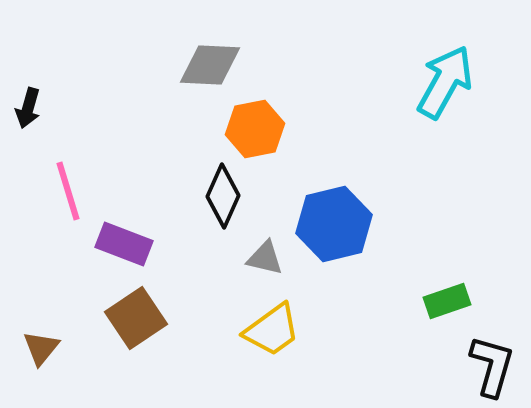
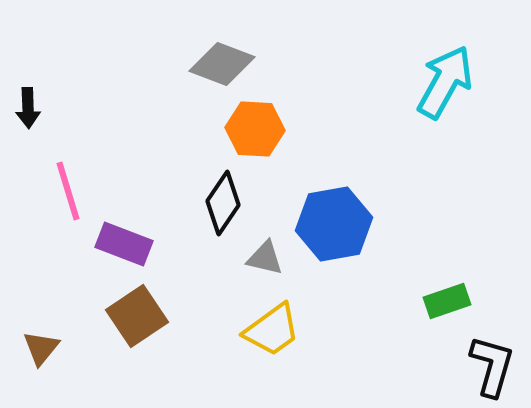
gray diamond: moved 12 px right, 1 px up; rotated 18 degrees clockwise
black arrow: rotated 18 degrees counterclockwise
orange hexagon: rotated 14 degrees clockwise
black diamond: moved 7 px down; rotated 10 degrees clockwise
blue hexagon: rotated 4 degrees clockwise
brown square: moved 1 px right, 2 px up
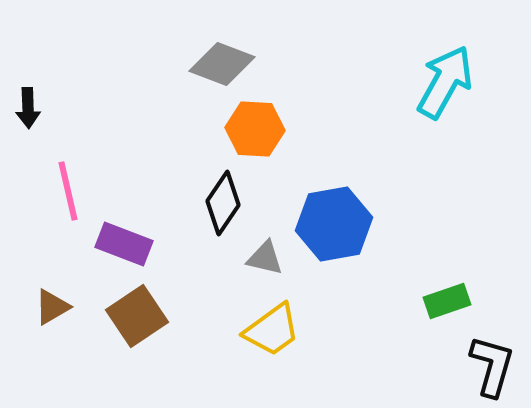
pink line: rotated 4 degrees clockwise
brown triangle: moved 11 px right, 41 px up; rotated 21 degrees clockwise
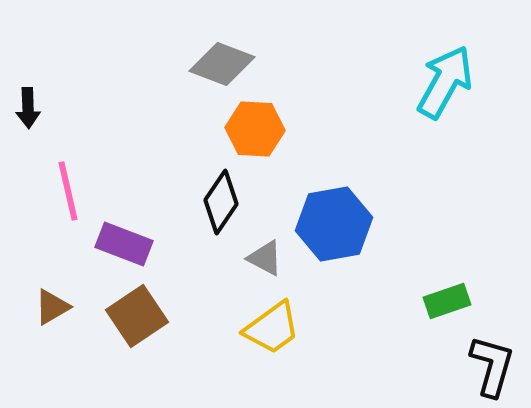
black diamond: moved 2 px left, 1 px up
gray triangle: rotated 15 degrees clockwise
yellow trapezoid: moved 2 px up
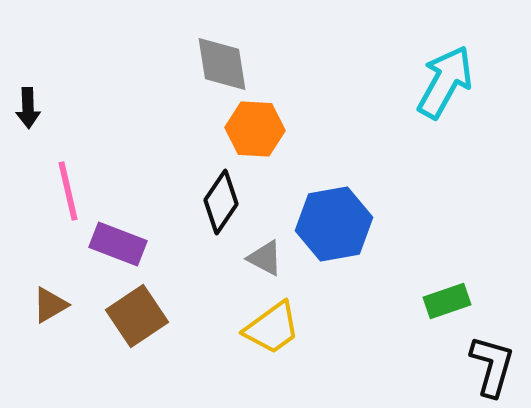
gray diamond: rotated 60 degrees clockwise
purple rectangle: moved 6 px left
brown triangle: moved 2 px left, 2 px up
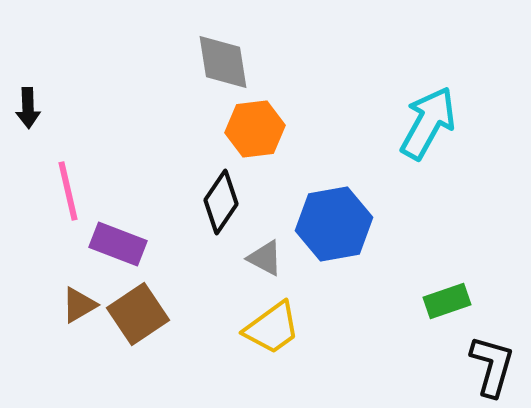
gray diamond: moved 1 px right, 2 px up
cyan arrow: moved 17 px left, 41 px down
orange hexagon: rotated 10 degrees counterclockwise
brown triangle: moved 29 px right
brown square: moved 1 px right, 2 px up
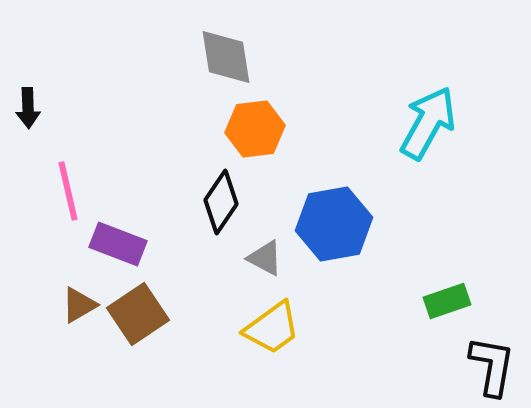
gray diamond: moved 3 px right, 5 px up
black L-shape: rotated 6 degrees counterclockwise
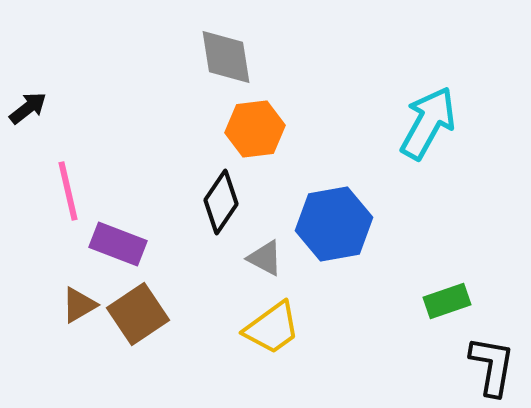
black arrow: rotated 126 degrees counterclockwise
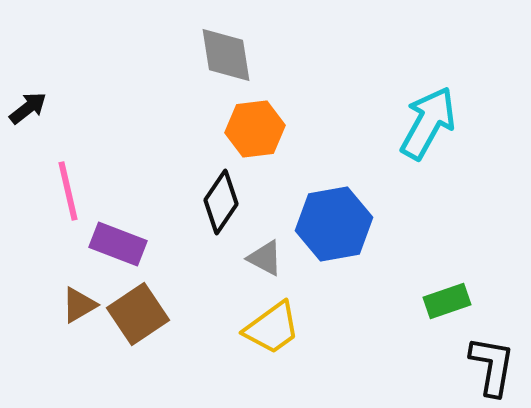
gray diamond: moved 2 px up
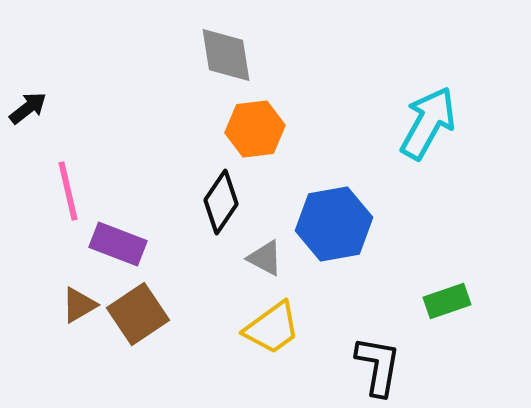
black L-shape: moved 114 px left
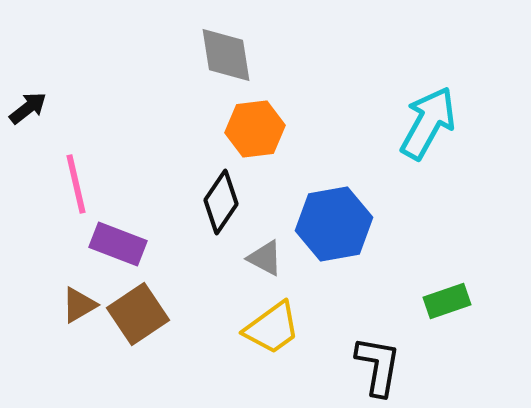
pink line: moved 8 px right, 7 px up
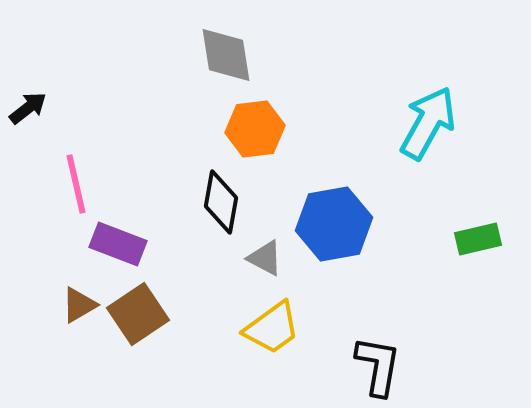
black diamond: rotated 24 degrees counterclockwise
green rectangle: moved 31 px right, 62 px up; rotated 6 degrees clockwise
